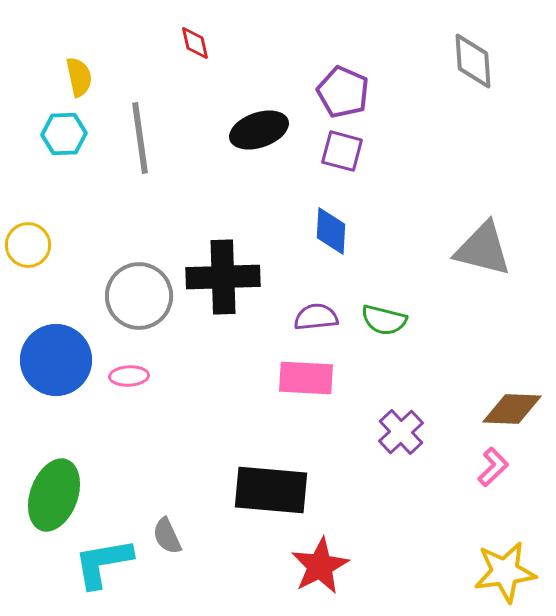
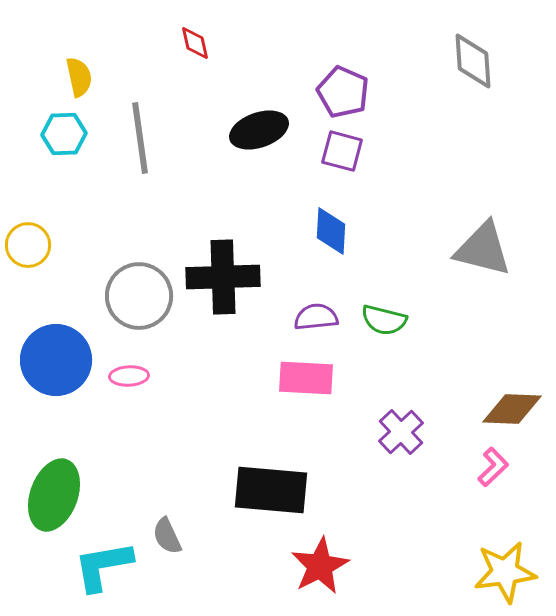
cyan L-shape: moved 3 px down
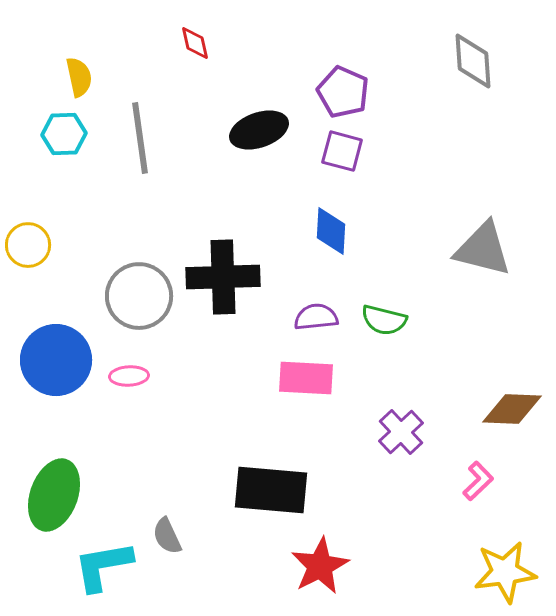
pink L-shape: moved 15 px left, 14 px down
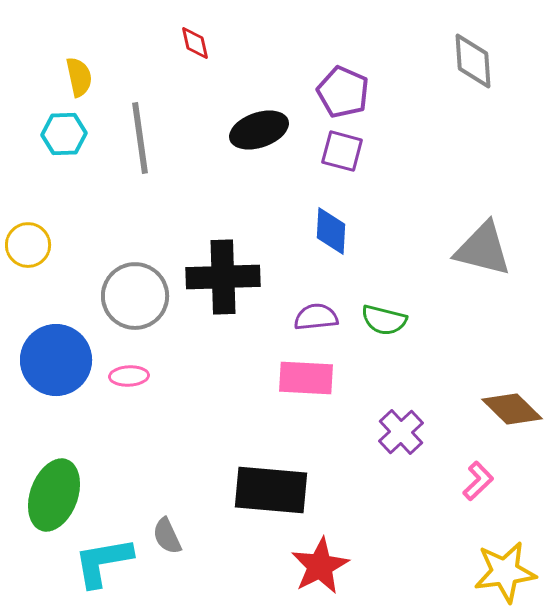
gray circle: moved 4 px left
brown diamond: rotated 42 degrees clockwise
cyan L-shape: moved 4 px up
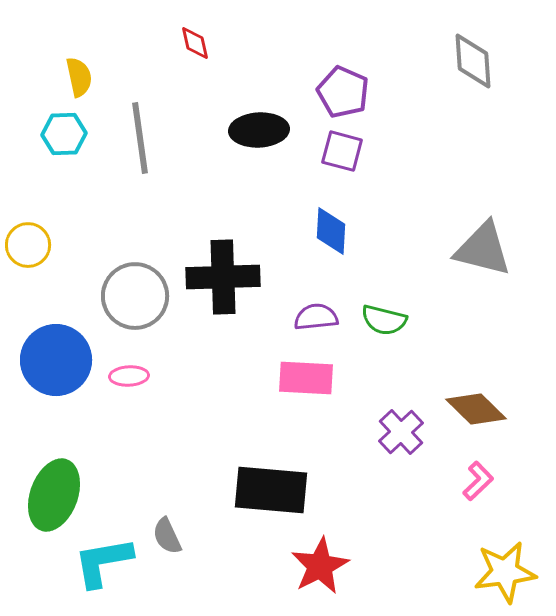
black ellipse: rotated 16 degrees clockwise
brown diamond: moved 36 px left
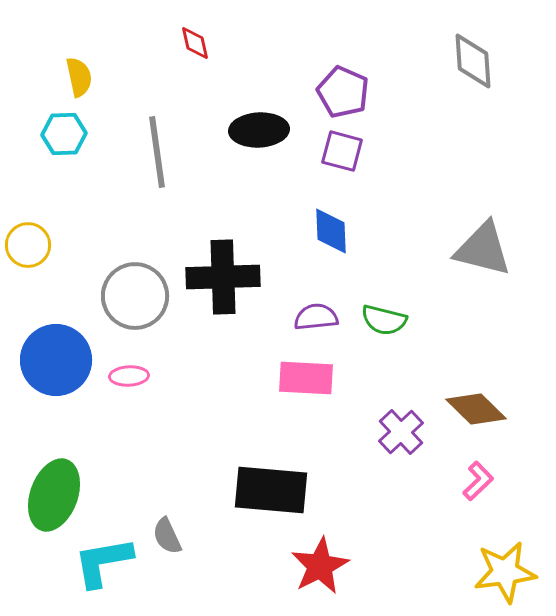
gray line: moved 17 px right, 14 px down
blue diamond: rotated 6 degrees counterclockwise
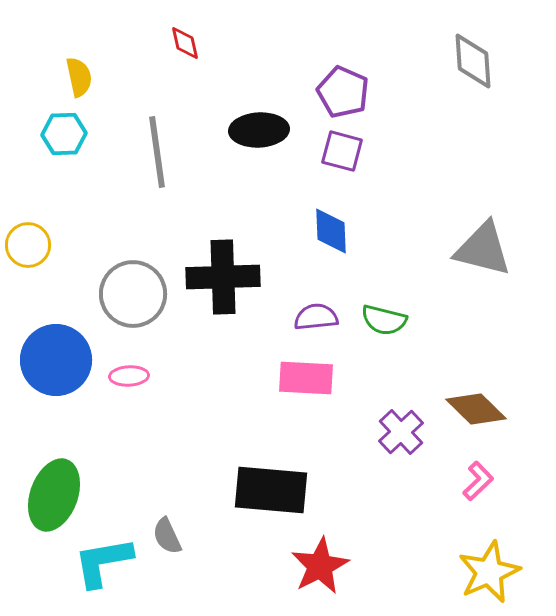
red diamond: moved 10 px left
gray circle: moved 2 px left, 2 px up
yellow star: moved 16 px left; rotated 16 degrees counterclockwise
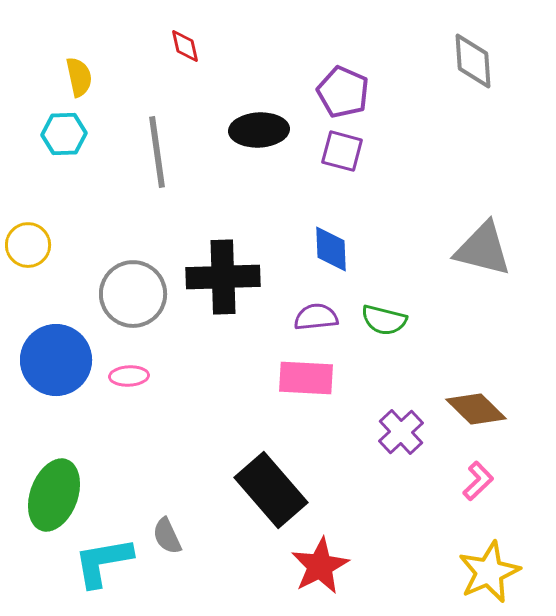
red diamond: moved 3 px down
blue diamond: moved 18 px down
black rectangle: rotated 44 degrees clockwise
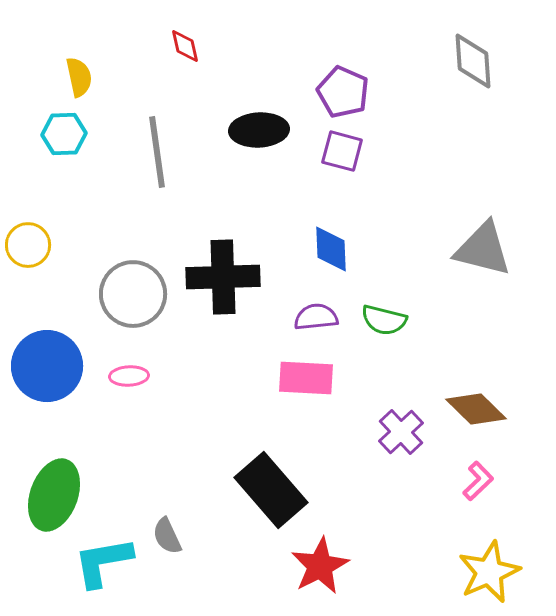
blue circle: moved 9 px left, 6 px down
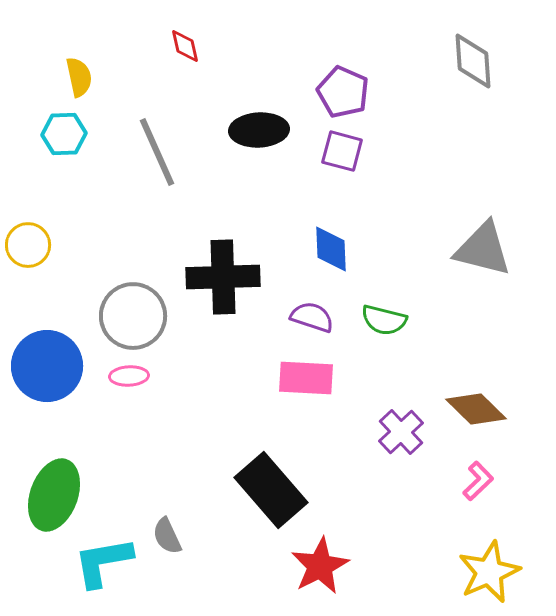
gray line: rotated 16 degrees counterclockwise
gray circle: moved 22 px down
purple semicircle: moved 4 px left; rotated 24 degrees clockwise
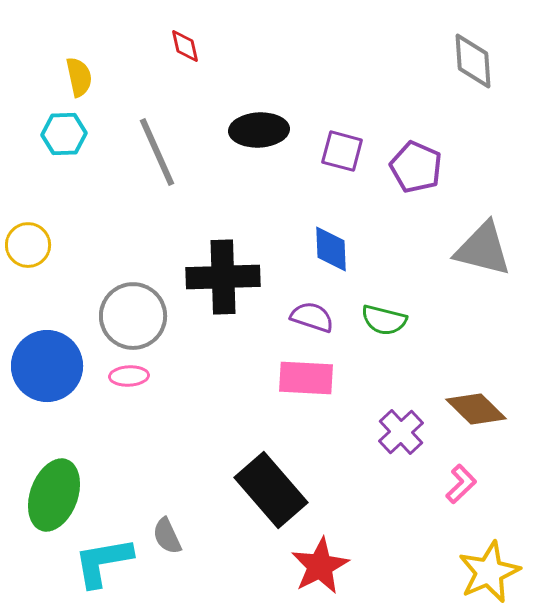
purple pentagon: moved 73 px right, 75 px down
pink L-shape: moved 17 px left, 3 px down
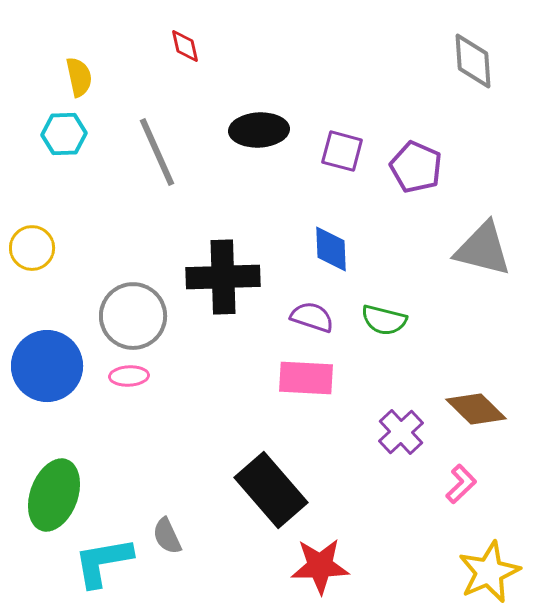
yellow circle: moved 4 px right, 3 px down
red star: rotated 26 degrees clockwise
